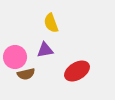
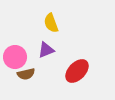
purple triangle: moved 1 px right; rotated 12 degrees counterclockwise
red ellipse: rotated 15 degrees counterclockwise
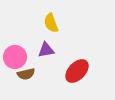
purple triangle: rotated 12 degrees clockwise
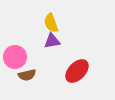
purple triangle: moved 6 px right, 9 px up
brown semicircle: moved 1 px right, 1 px down
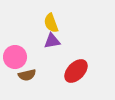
red ellipse: moved 1 px left
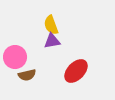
yellow semicircle: moved 2 px down
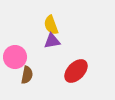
brown semicircle: rotated 66 degrees counterclockwise
